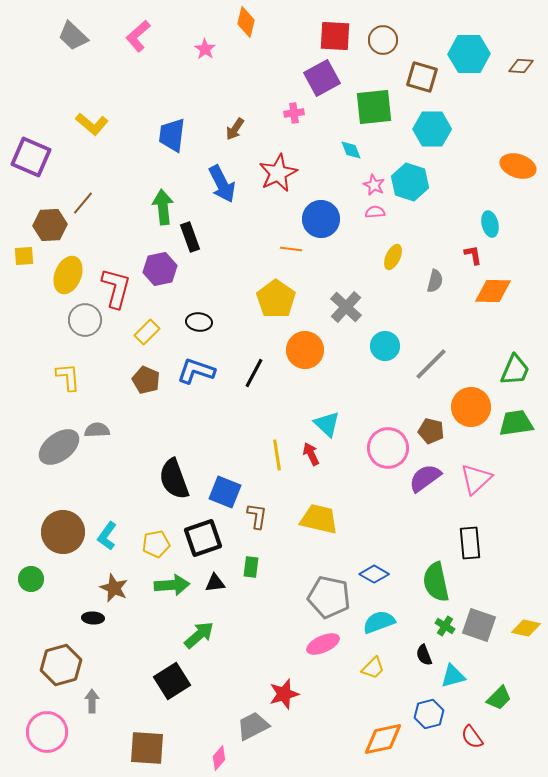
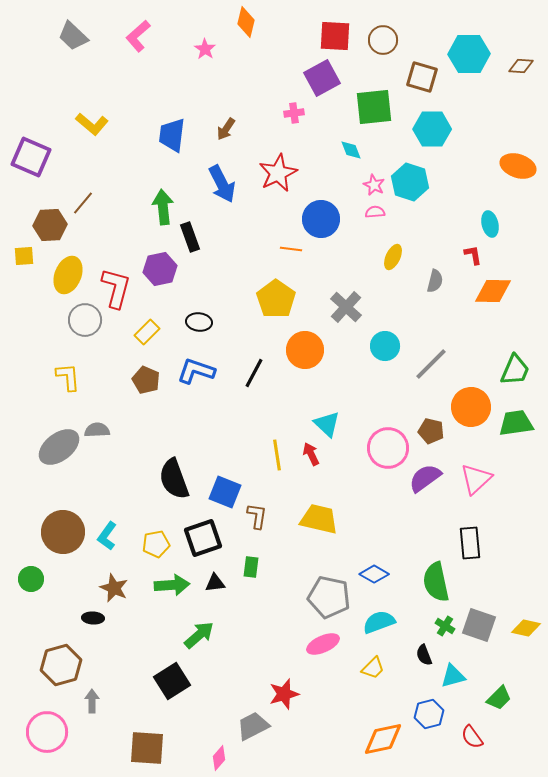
brown arrow at (235, 129): moved 9 px left
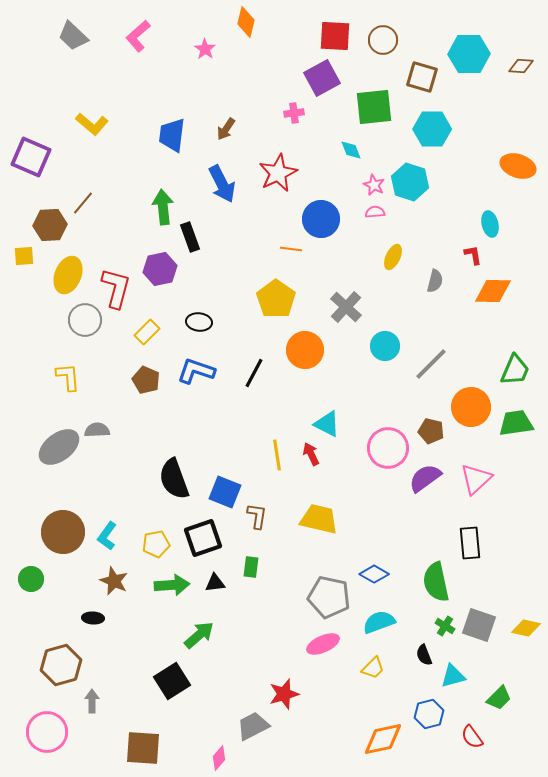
cyan triangle at (327, 424): rotated 16 degrees counterclockwise
brown star at (114, 588): moved 7 px up
brown square at (147, 748): moved 4 px left
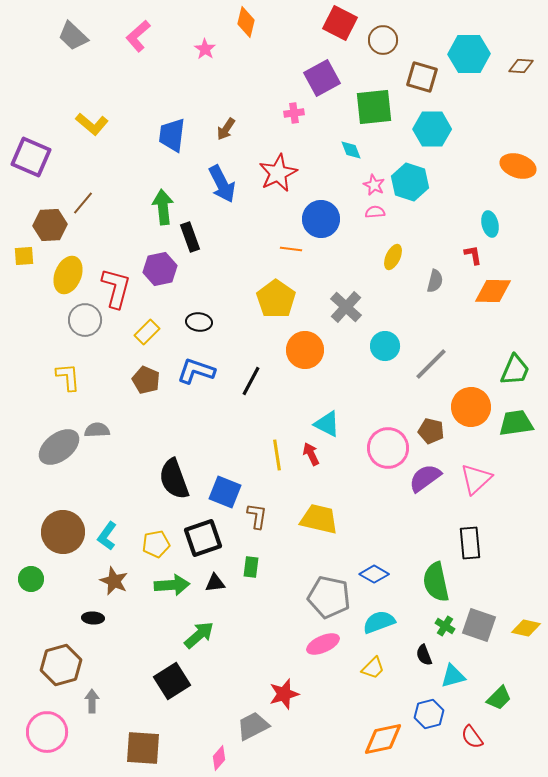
red square at (335, 36): moved 5 px right, 13 px up; rotated 24 degrees clockwise
black line at (254, 373): moved 3 px left, 8 px down
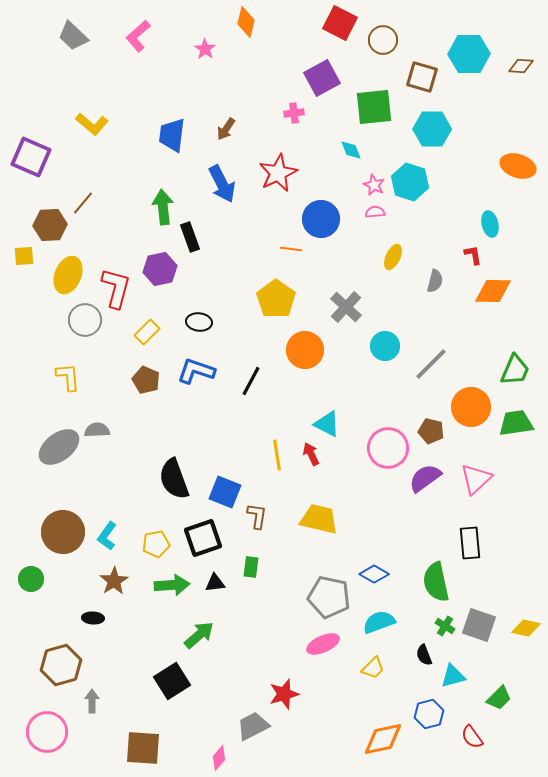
brown star at (114, 581): rotated 16 degrees clockwise
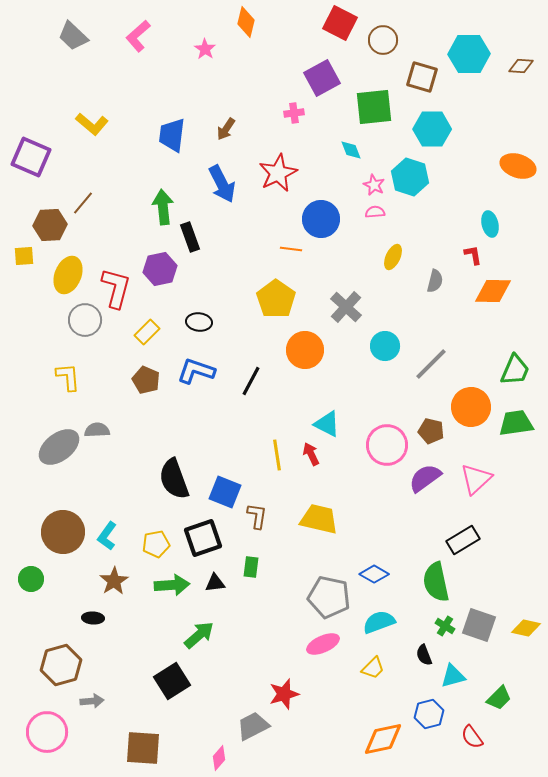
cyan hexagon at (410, 182): moved 5 px up
pink circle at (388, 448): moved 1 px left, 3 px up
black rectangle at (470, 543): moved 7 px left, 3 px up; rotated 64 degrees clockwise
gray arrow at (92, 701): rotated 85 degrees clockwise
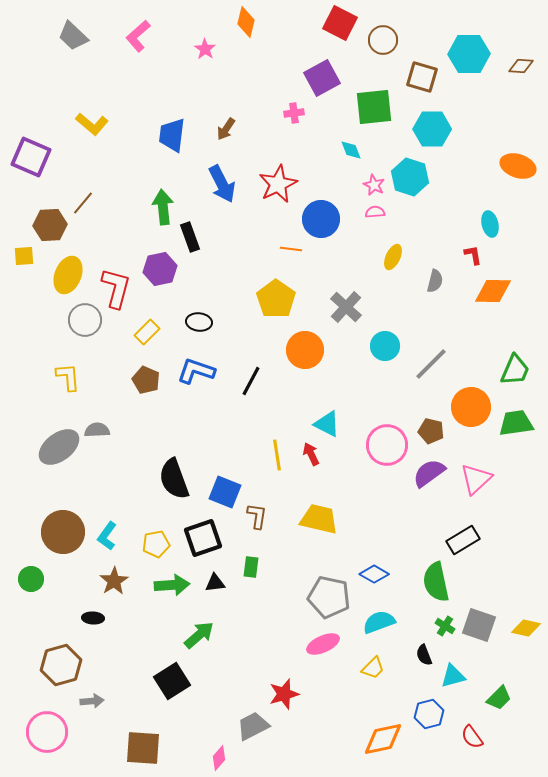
red star at (278, 173): moved 11 px down
purple semicircle at (425, 478): moved 4 px right, 5 px up
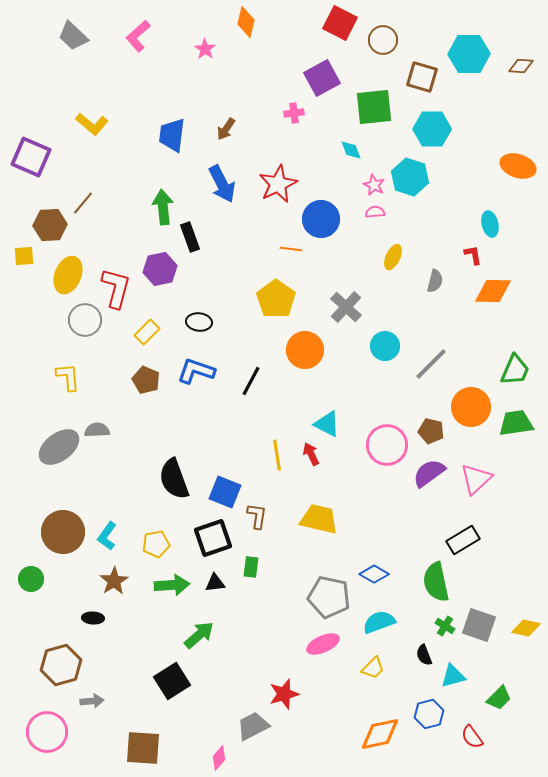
black square at (203, 538): moved 10 px right
orange diamond at (383, 739): moved 3 px left, 5 px up
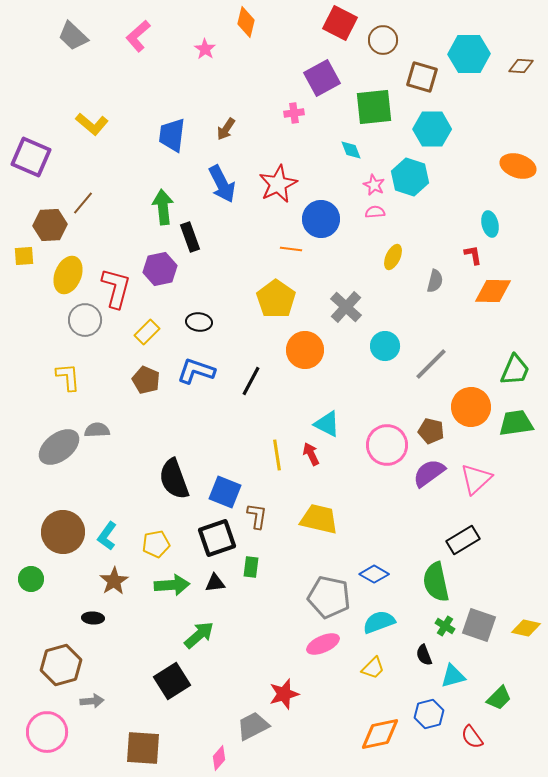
black square at (213, 538): moved 4 px right
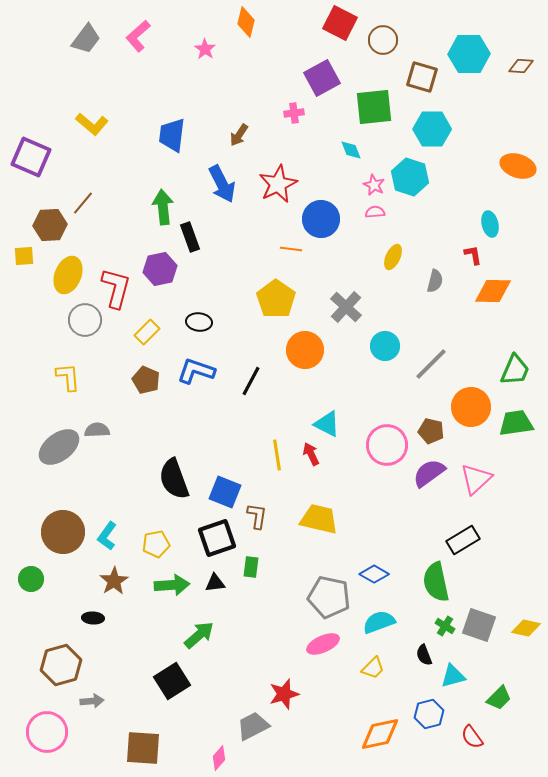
gray trapezoid at (73, 36): moved 13 px right, 3 px down; rotated 96 degrees counterclockwise
brown arrow at (226, 129): moved 13 px right, 6 px down
